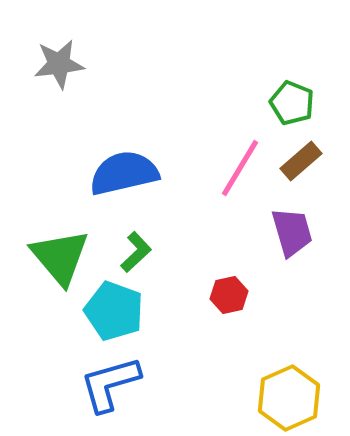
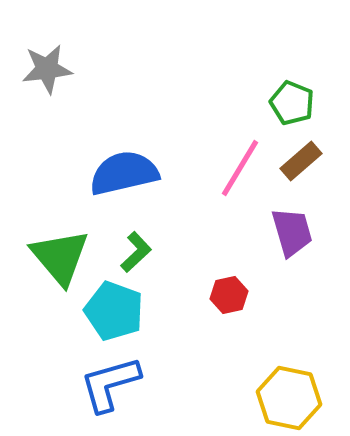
gray star: moved 12 px left, 5 px down
yellow hexagon: rotated 24 degrees counterclockwise
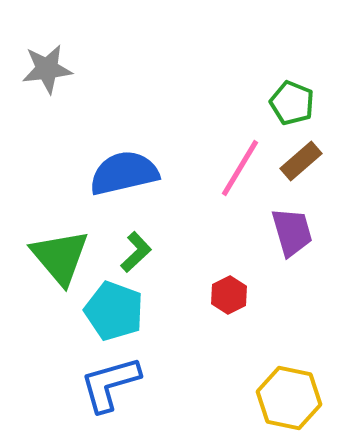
red hexagon: rotated 15 degrees counterclockwise
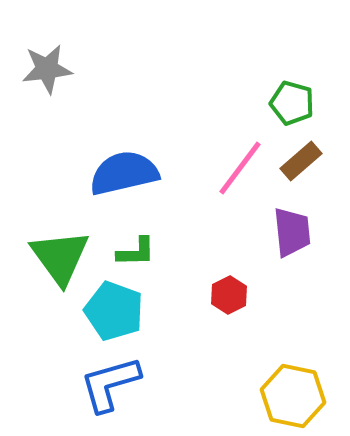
green pentagon: rotated 6 degrees counterclockwise
pink line: rotated 6 degrees clockwise
purple trapezoid: rotated 10 degrees clockwise
green L-shape: rotated 42 degrees clockwise
green triangle: rotated 4 degrees clockwise
yellow hexagon: moved 4 px right, 2 px up
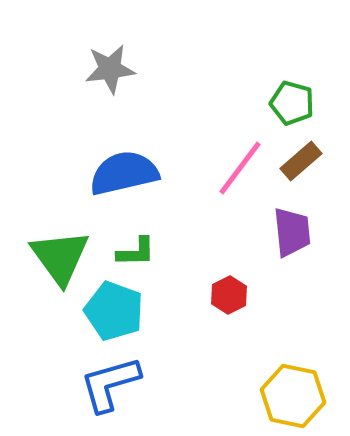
gray star: moved 63 px right
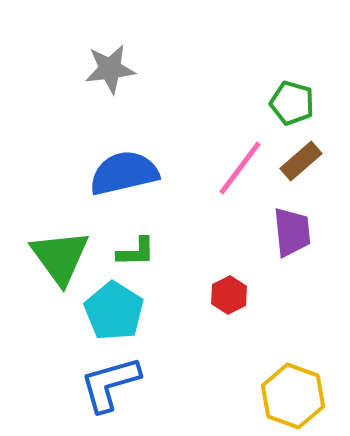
cyan pentagon: rotated 12 degrees clockwise
yellow hexagon: rotated 8 degrees clockwise
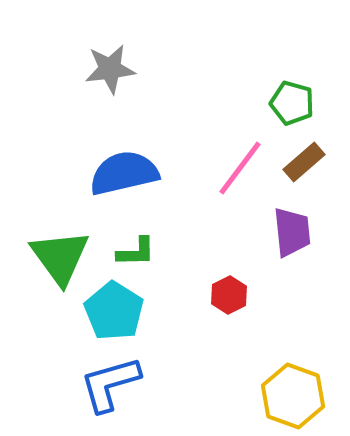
brown rectangle: moved 3 px right, 1 px down
